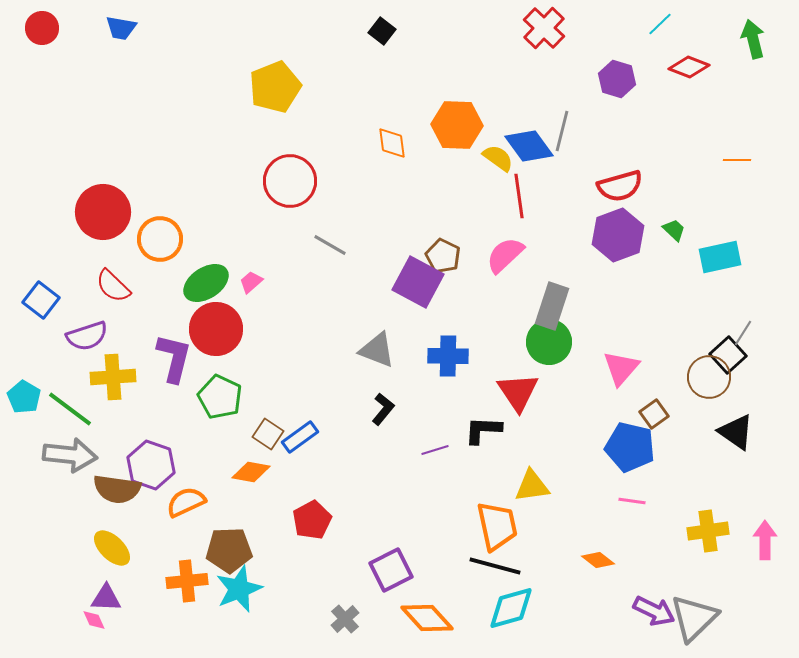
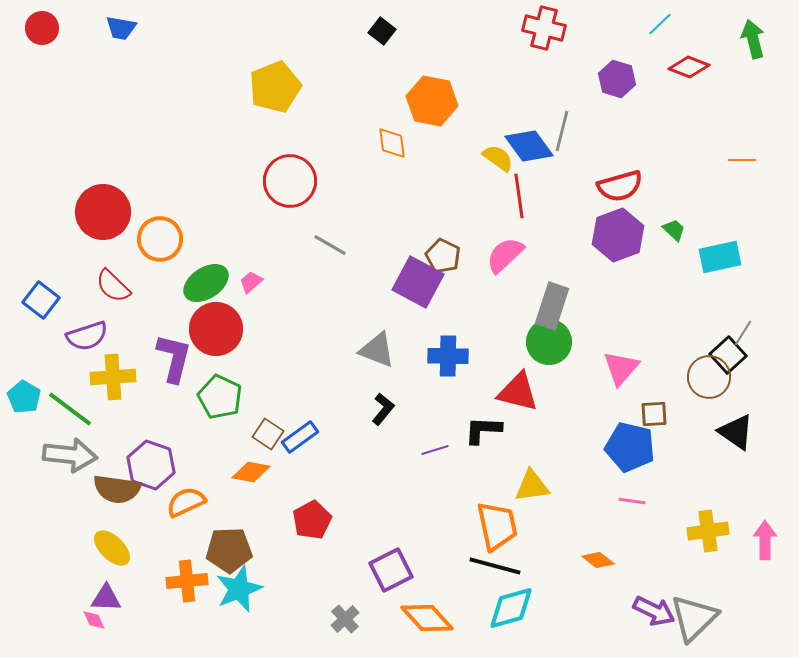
red cross at (544, 28): rotated 30 degrees counterclockwise
orange hexagon at (457, 125): moved 25 px left, 24 px up; rotated 9 degrees clockwise
orange line at (737, 160): moved 5 px right
red triangle at (518, 392): rotated 42 degrees counterclockwise
brown square at (654, 414): rotated 32 degrees clockwise
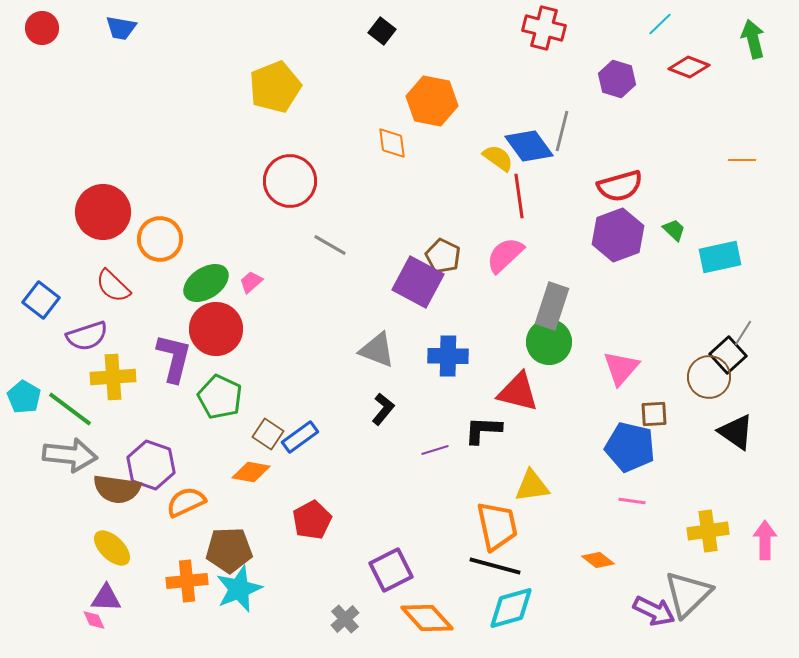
gray triangle at (694, 618): moved 6 px left, 24 px up
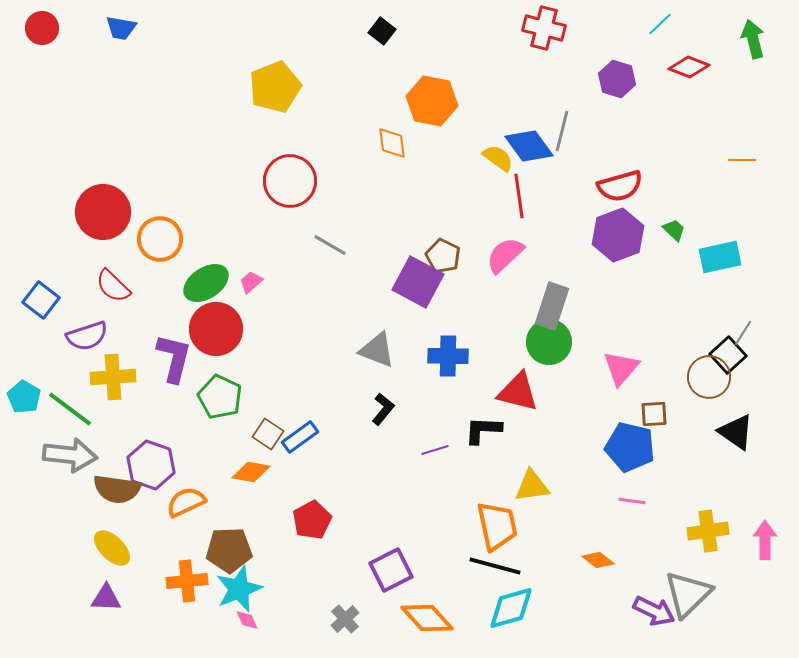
pink diamond at (94, 620): moved 153 px right
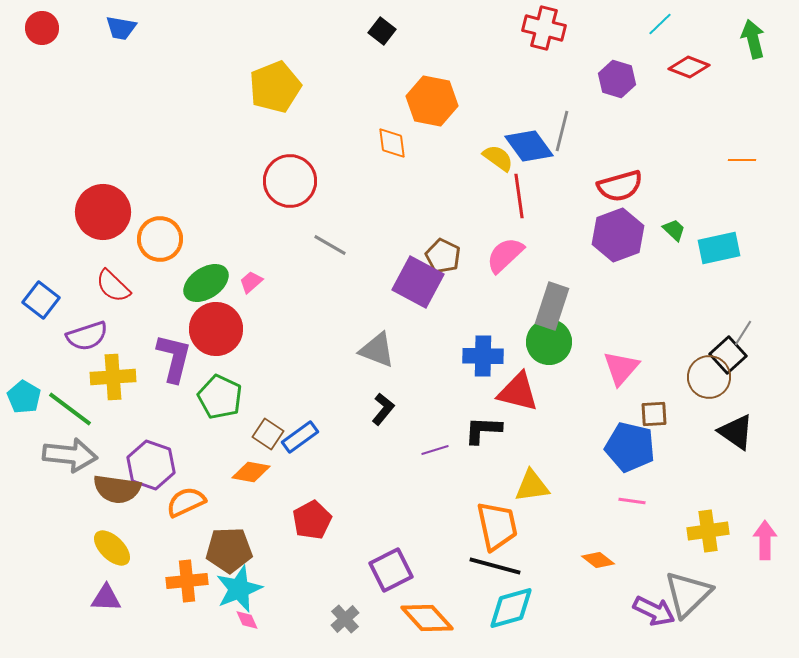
cyan rectangle at (720, 257): moved 1 px left, 9 px up
blue cross at (448, 356): moved 35 px right
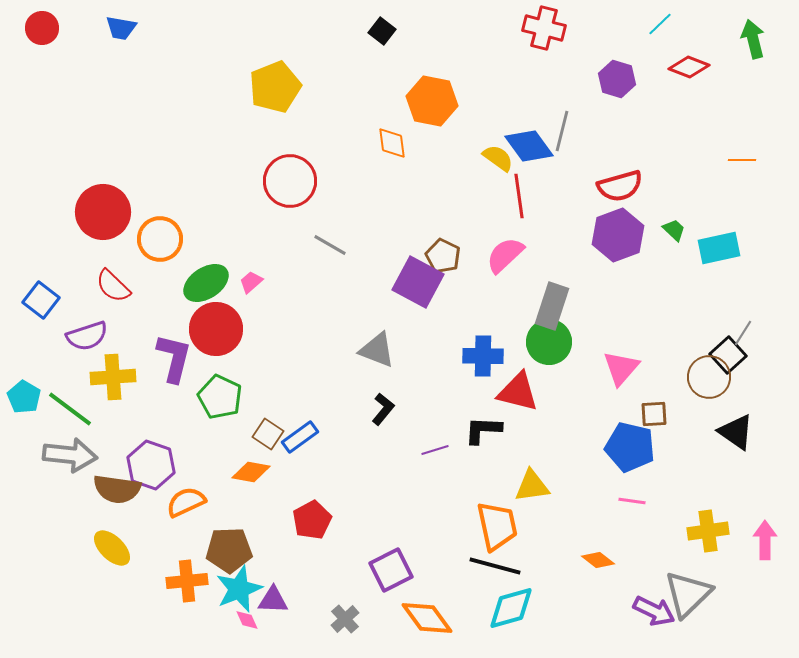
purple triangle at (106, 598): moved 167 px right, 2 px down
orange diamond at (427, 618): rotated 6 degrees clockwise
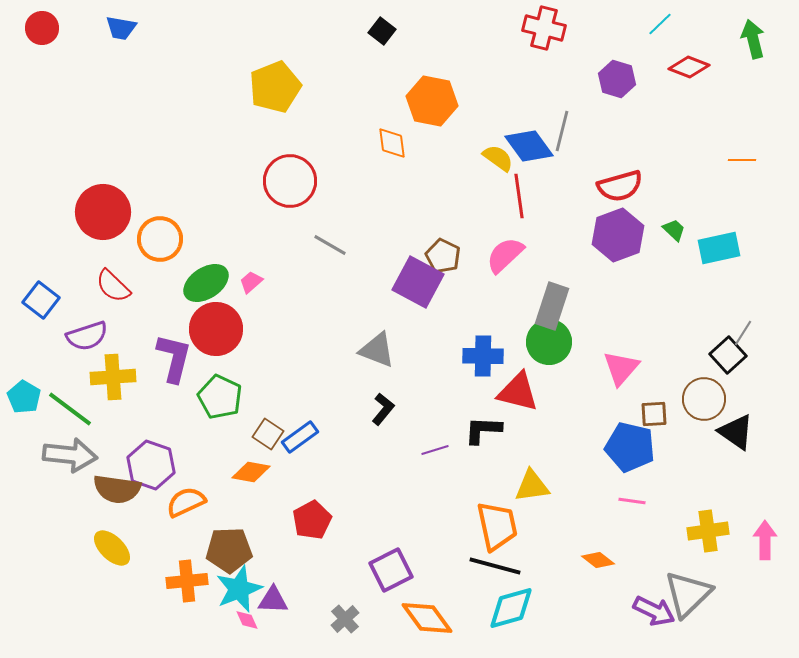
brown circle at (709, 377): moved 5 px left, 22 px down
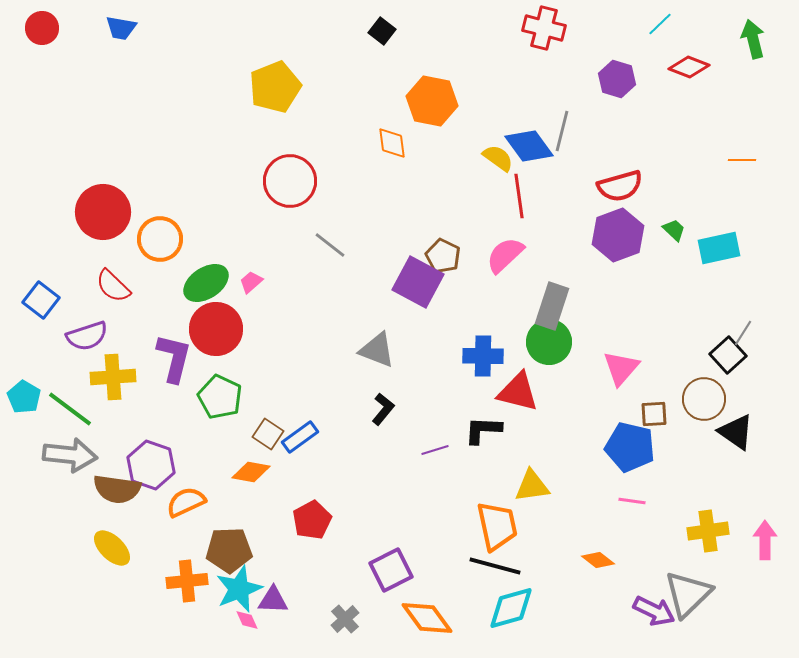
gray line at (330, 245): rotated 8 degrees clockwise
